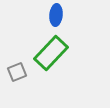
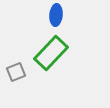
gray square: moved 1 px left
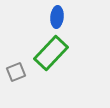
blue ellipse: moved 1 px right, 2 px down
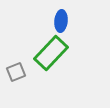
blue ellipse: moved 4 px right, 4 px down
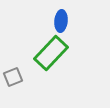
gray square: moved 3 px left, 5 px down
